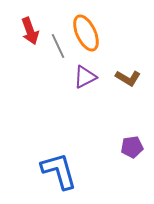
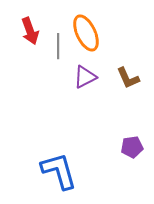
gray line: rotated 25 degrees clockwise
brown L-shape: rotated 35 degrees clockwise
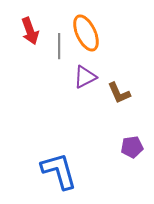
gray line: moved 1 px right
brown L-shape: moved 9 px left, 15 px down
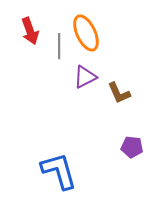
purple pentagon: rotated 15 degrees clockwise
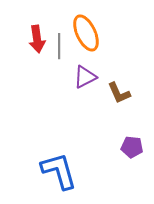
red arrow: moved 7 px right, 8 px down; rotated 12 degrees clockwise
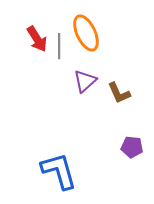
red arrow: rotated 24 degrees counterclockwise
purple triangle: moved 4 px down; rotated 15 degrees counterclockwise
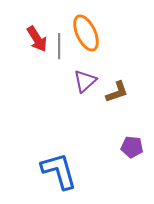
brown L-shape: moved 2 px left, 1 px up; rotated 85 degrees counterclockwise
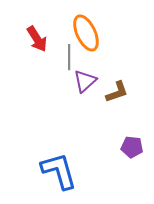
gray line: moved 10 px right, 11 px down
